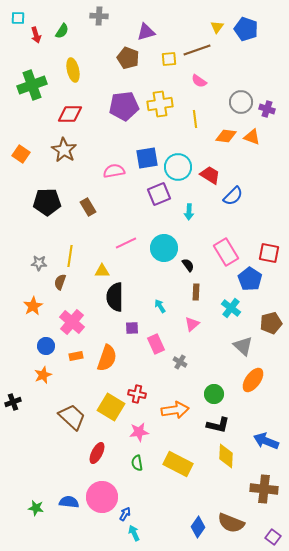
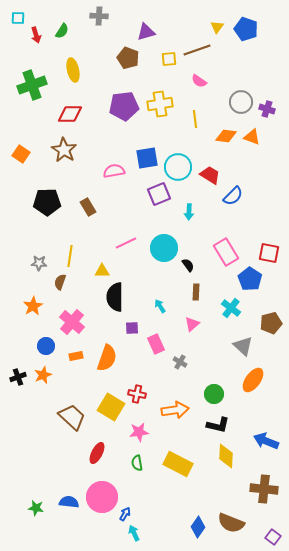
black cross at (13, 402): moved 5 px right, 25 px up
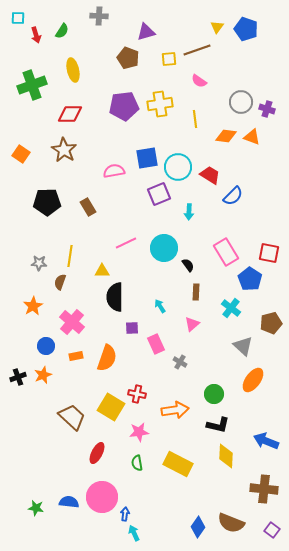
blue arrow at (125, 514): rotated 24 degrees counterclockwise
purple square at (273, 537): moved 1 px left, 7 px up
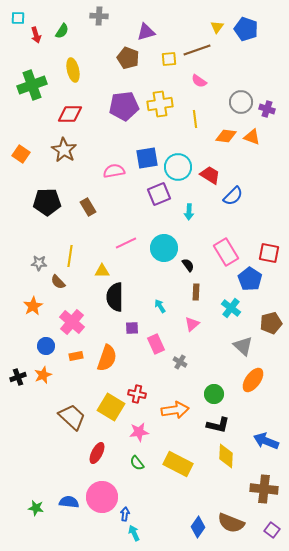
brown semicircle at (60, 282): moved 2 px left; rotated 63 degrees counterclockwise
green semicircle at (137, 463): rotated 28 degrees counterclockwise
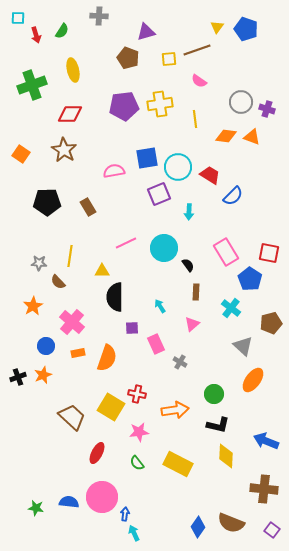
orange rectangle at (76, 356): moved 2 px right, 3 px up
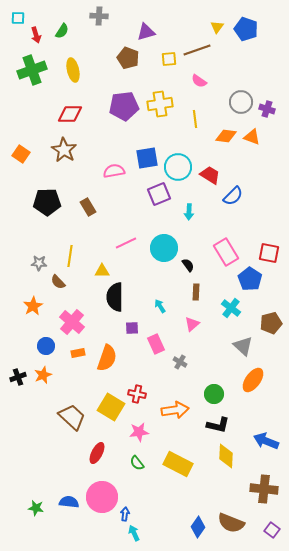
green cross at (32, 85): moved 15 px up
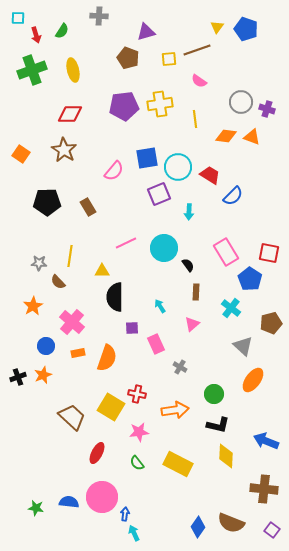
pink semicircle at (114, 171): rotated 140 degrees clockwise
gray cross at (180, 362): moved 5 px down
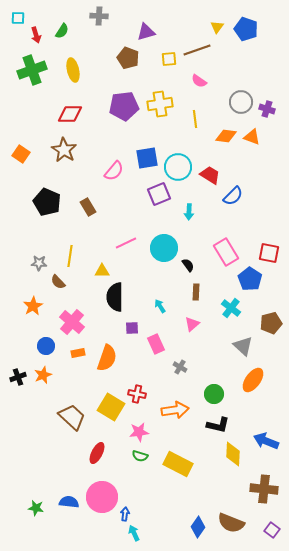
black pentagon at (47, 202): rotated 24 degrees clockwise
yellow diamond at (226, 456): moved 7 px right, 2 px up
green semicircle at (137, 463): moved 3 px right, 7 px up; rotated 35 degrees counterclockwise
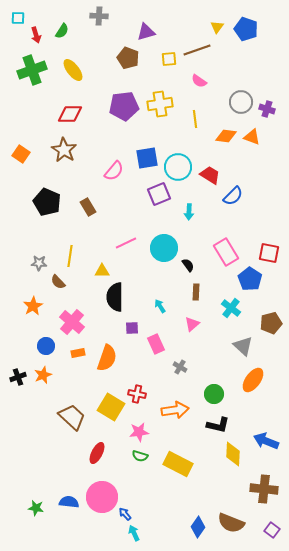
yellow ellipse at (73, 70): rotated 25 degrees counterclockwise
blue arrow at (125, 514): rotated 48 degrees counterclockwise
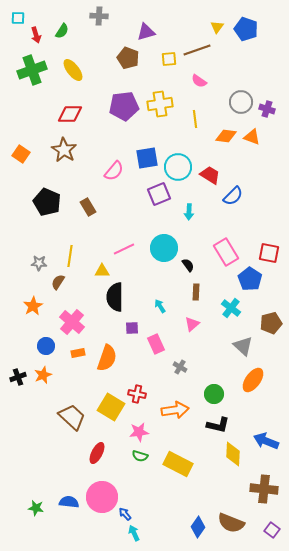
pink line at (126, 243): moved 2 px left, 6 px down
brown semicircle at (58, 282): rotated 77 degrees clockwise
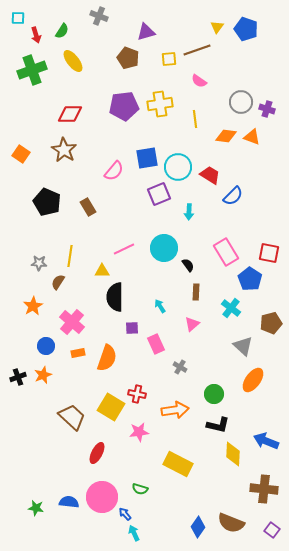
gray cross at (99, 16): rotated 18 degrees clockwise
yellow ellipse at (73, 70): moved 9 px up
green semicircle at (140, 456): moved 33 px down
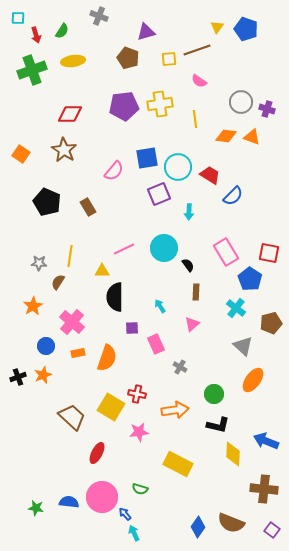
yellow ellipse at (73, 61): rotated 60 degrees counterclockwise
cyan cross at (231, 308): moved 5 px right
